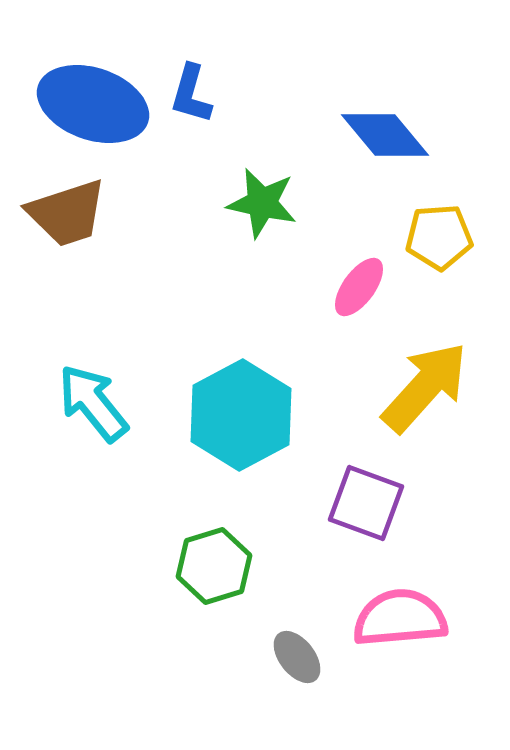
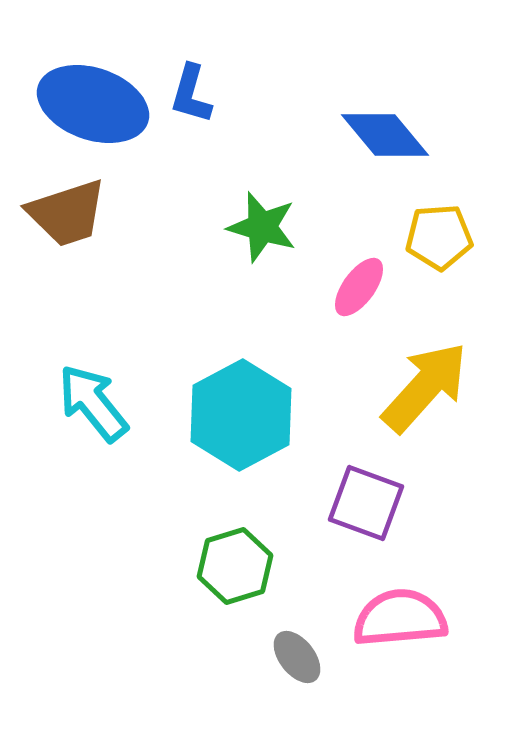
green star: moved 24 px down; rotated 4 degrees clockwise
green hexagon: moved 21 px right
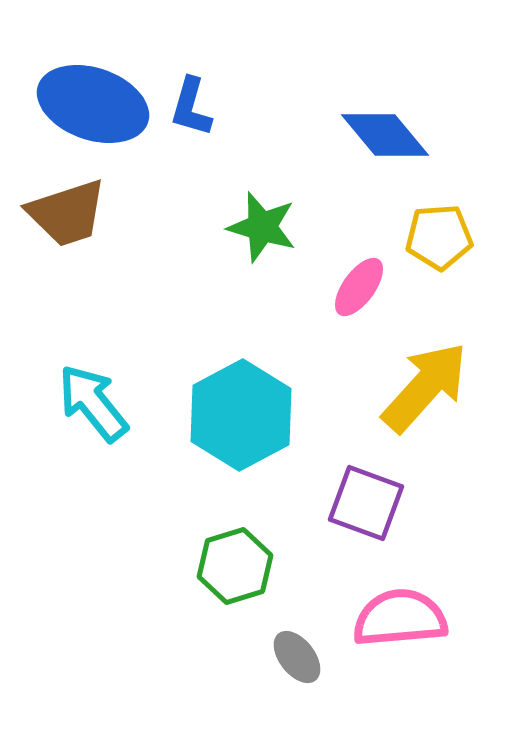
blue L-shape: moved 13 px down
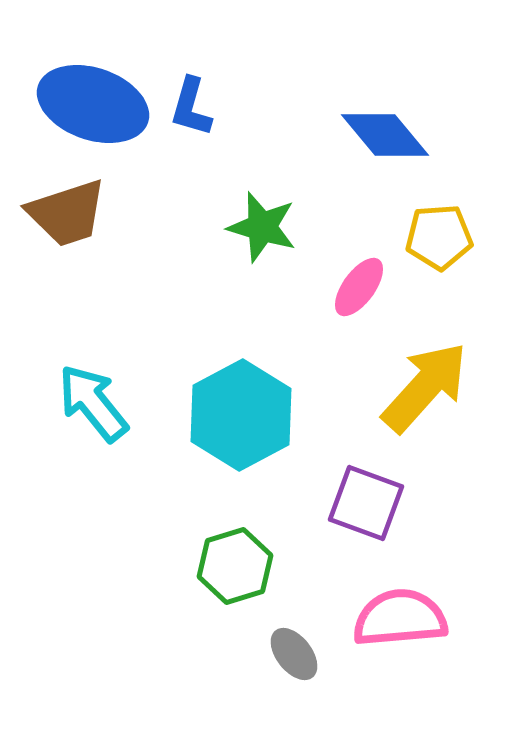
gray ellipse: moved 3 px left, 3 px up
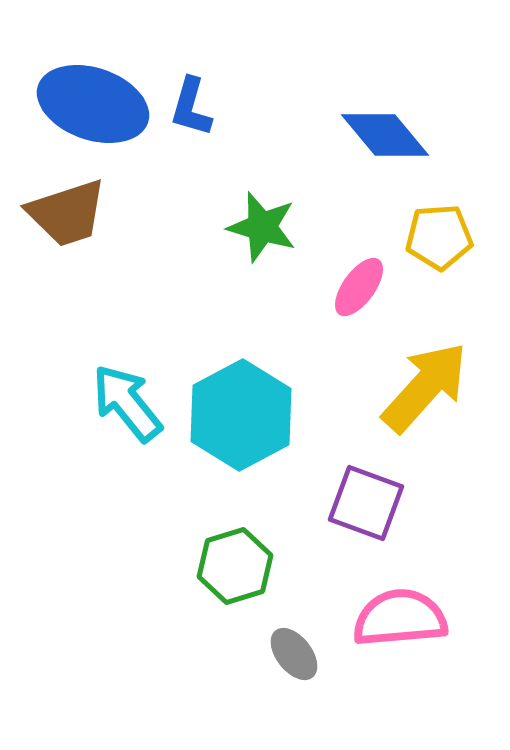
cyan arrow: moved 34 px right
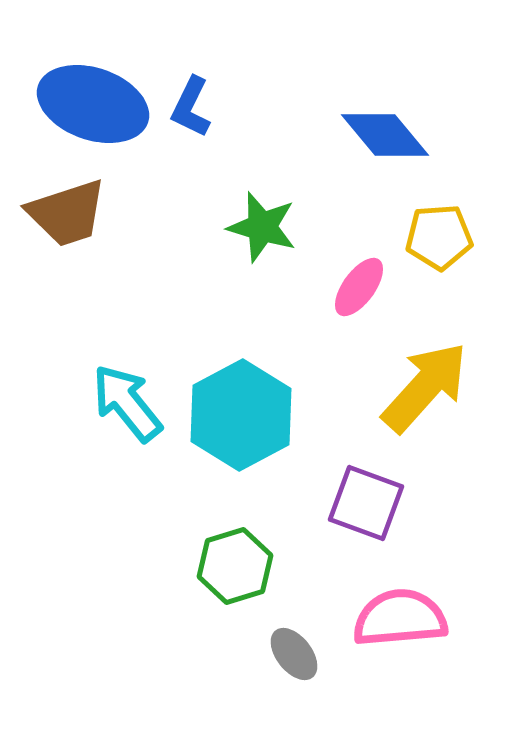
blue L-shape: rotated 10 degrees clockwise
